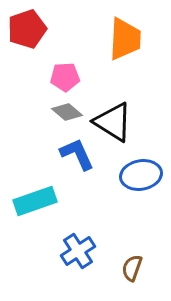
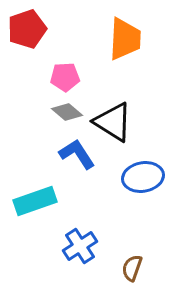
blue L-shape: rotated 9 degrees counterclockwise
blue ellipse: moved 2 px right, 2 px down
blue cross: moved 2 px right, 5 px up
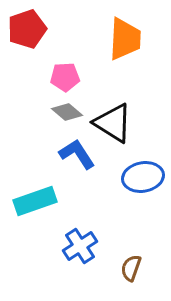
black triangle: moved 1 px down
brown semicircle: moved 1 px left
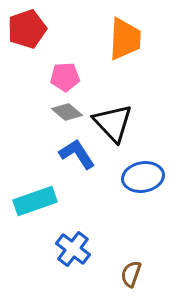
black triangle: rotated 15 degrees clockwise
blue cross: moved 7 px left, 3 px down; rotated 20 degrees counterclockwise
brown semicircle: moved 6 px down
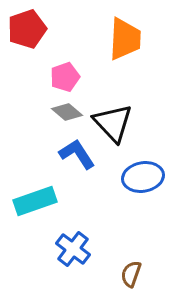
pink pentagon: rotated 16 degrees counterclockwise
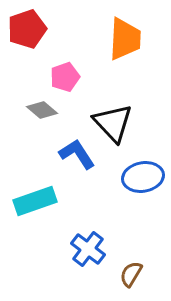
gray diamond: moved 25 px left, 2 px up
blue cross: moved 15 px right
brown semicircle: rotated 12 degrees clockwise
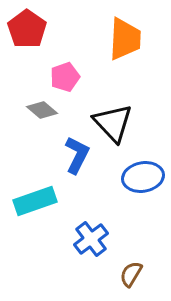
red pentagon: rotated 18 degrees counterclockwise
blue L-shape: moved 1 px down; rotated 60 degrees clockwise
blue cross: moved 3 px right, 10 px up; rotated 16 degrees clockwise
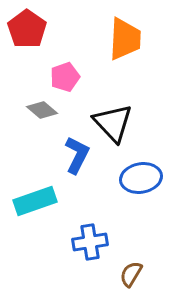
blue ellipse: moved 2 px left, 1 px down
blue cross: moved 1 px left, 3 px down; rotated 28 degrees clockwise
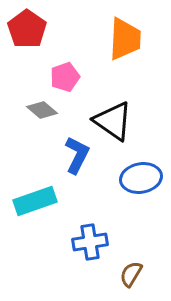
black triangle: moved 2 px up; rotated 12 degrees counterclockwise
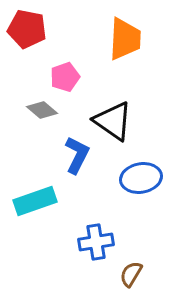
red pentagon: rotated 24 degrees counterclockwise
blue cross: moved 6 px right
